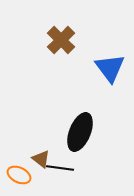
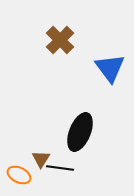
brown cross: moved 1 px left
brown triangle: rotated 24 degrees clockwise
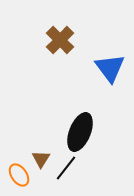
black line: moved 6 px right; rotated 60 degrees counterclockwise
orange ellipse: rotated 30 degrees clockwise
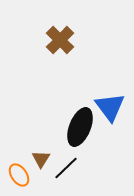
blue triangle: moved 39 px down
black ellipse: moved 5 px up
black line: rotated 8 degrees clockwise
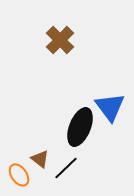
brown triangle: moved 1 px left; rotated 24 degrees counterclockwise
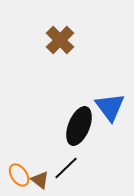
black ellipse: moved 1 px left, 1 px up
brown triangle: moved 21 px down
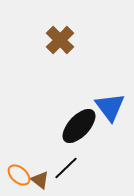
black ellipse: rotated 21 degrees clockwise
orange ellipse: rotated 15 degrees counterclockwise
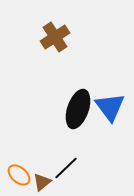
brown cross: moved 5 px left, 3 px up; rotated 12 degrees clockwise
black ellipse: moved 1 px left, 17 px up; rotated 24 degrees counterclockwise
brown triangle: moved 2 px right, 2 px down; rotated 42 degrees clockwise
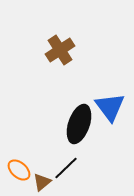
brown cross: moved 5 px right, 13 px down
black ellipse: moved 1 px right, 15 px down
orange ellipse: moved 5 px up
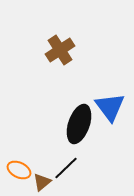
orange ellipse: rotated 15 degrees counterclockwise
